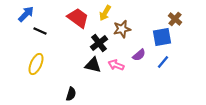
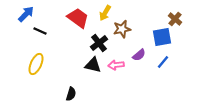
pink arrow: rotated 28 degrees counterclockwise
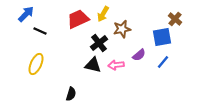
yellow arrow: moved 2 px left, 1 px down
red trapezoid: moved 1 px down; rotated 60 degrees counterclockwise
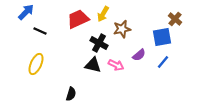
blue arrow: moved 2 px up
black cross: rotated 24 degrees counterclockwise
pink arrow: rotated 147 degrees counterclockwise
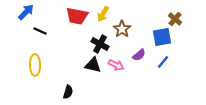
red trapezoid: moved 1 px left, 3 px up; rotated 145 degrees counterclockwise
brown star: rotated 24 degrees counterclockwise
black cross: moved 1 px right, 1 px down
yellow ellipse: moved 1 px left, 1 px down; rotated 25 degrees counterclockwise
black semicircle: moved 3 px left, 2 px up
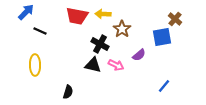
yellow arrow: rotated 63 degrees clockwise
blue line: moved 1 px right, 24 px down
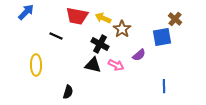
yellow arrow: moved 4 px down; rotated 21 degrees clockwise
black line: moved 16 px right, 5 px down
yellow ellipse: moved 1 px right
blue line: rotated 40 degrees counterclockwise
